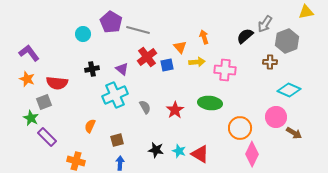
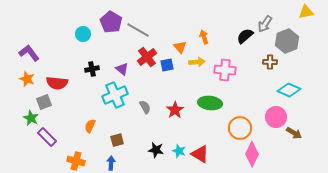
gray line: rotated 15 degrees clockwise
blue arrow: moved 9 px left
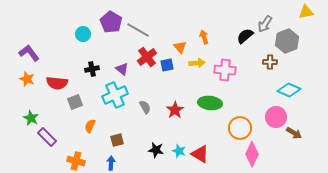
yellow arrow: moved 1 px down
gray square: moved 31 px right
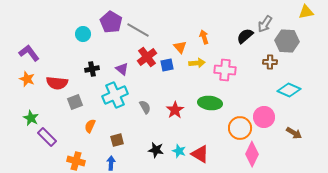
gray hexagon: rotated 25 degrees clockwise
pink circle: moved 12 px left
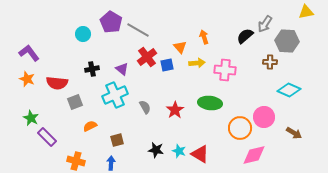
orange semicircle: rotated 40 degrees clockwise
pink diamond: moved 2 px right, 1 px down; rotated 50 degrees clockwise
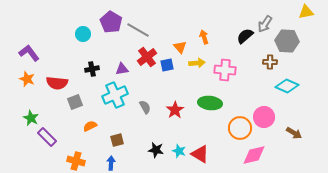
purple triangle: rotated 48 degrees counterclockwise
cyan diamond: moved 2 px left, 4 px up
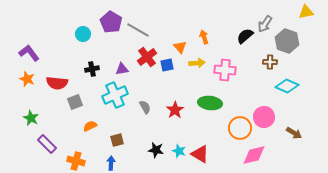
gray hexagon: rotated 15 degrees clockwise
purple rectangle: moved 7 px down
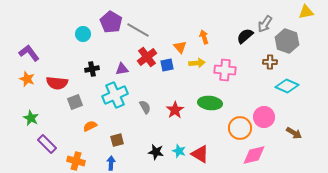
black star: moved 2 px down
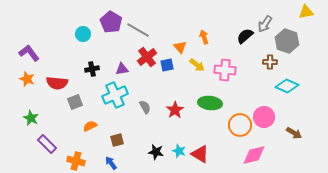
yellow arrow: moved 2 px down; rotated 42 degrees clockwise
orange circle: moved 3 px up
blue arrow: rotated 40 degrees counterclockwise
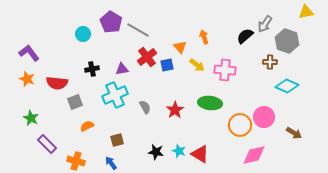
orange semicircle: moved 3 px left
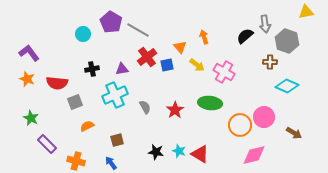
gray arrow: rotated 42 degrees counterclockwise
pink cross: moved 1 px left, 2 px down; rotated 25 degrees clockwise
